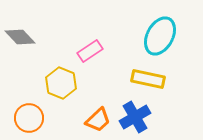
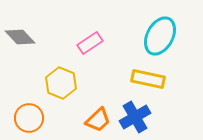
pink rectangle: moved 8 px up
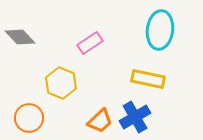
cyan ellipse: moved 6 px up; rotated 21 degrees counterclockwise
orange trapezoid: moved 2 px right, 1 px down
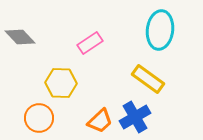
yellow rectangle: rotated 24 degrees clockwise
yellow hexagon: rotated 20 degrees counterclockwise
orange circle: moved 10 px right
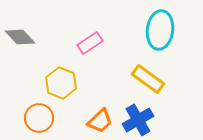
yellow hexagon: rotated 20 degrees clockwise
blue cross: moved 3 px right, 3 px down
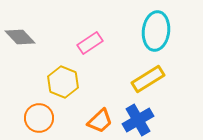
cyan ellipse: moved 4 px left, 1 px down
yellow rectangle: rotated 68 degrees counterclockwise
yellow hexagon: moved 2 px right, 1 px up
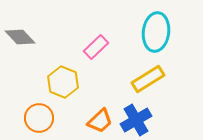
cyan ellipse: moved 1 px down
pink rectangle: moved 6 px right, 4 px down; rotated 10 degrees counterclockwise
blue cross: moved 2 px left
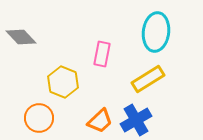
gray diamond: moved 1 px right
pink rectangle: moved 6 px right, 7 px down; rotated 35 degrees counterclockwise
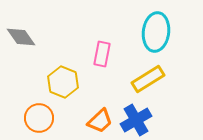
gray diamond: rotated 8 degrees clockwise
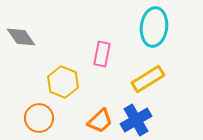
cyan ellipse: moved 2 px left, 5 px up
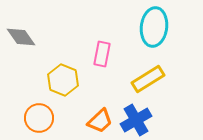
yellow hexagon: moved 2 px up
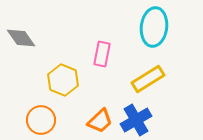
gray diamond: moved 1 px down
orange circle: moved 2 px right, 2 px down
